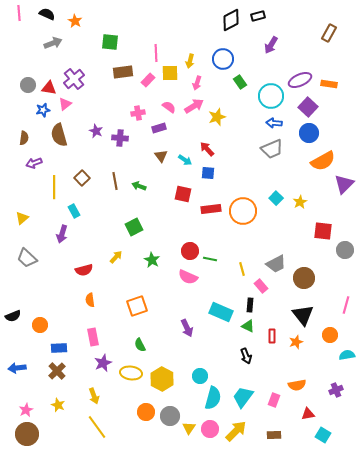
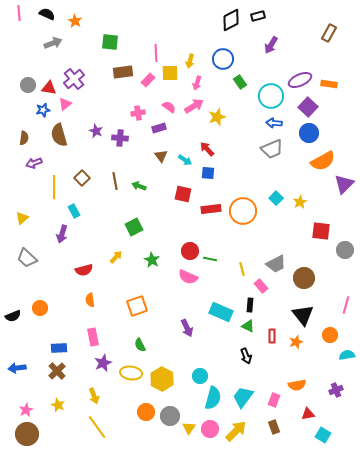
red square at (323, 231): moved 2 px left
orange circle at (40, 325): moved 17 px up
brown rectangle at (274, 435): moved 8 px up; rotated 72 degrees clockwise
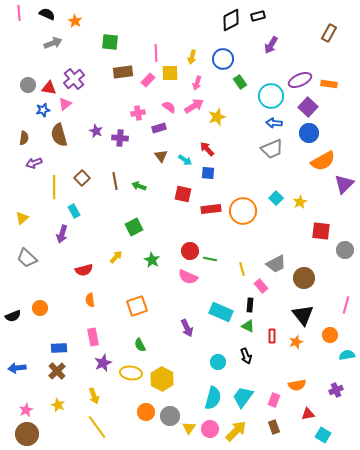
yellow arrow at (190, 61): moved 2 px right, 4 px up
cyan circle at (200, 376): moved 18 px right, 14 px up
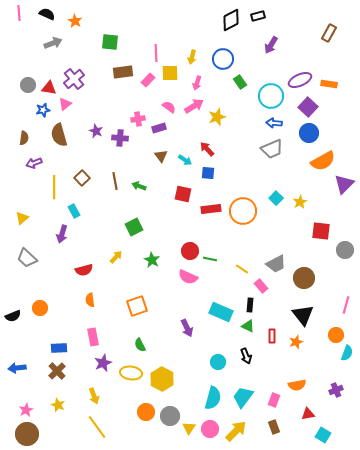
pink cross at (138, 113): moved 6 px down
yellow line at (242, 269): rotated 40 degrees counterclockwise
orange circle at (330, 335): moved 6 px right
cyan semicircle at (347, 355): moved 2 px up; rotated 119 degrees clockwise
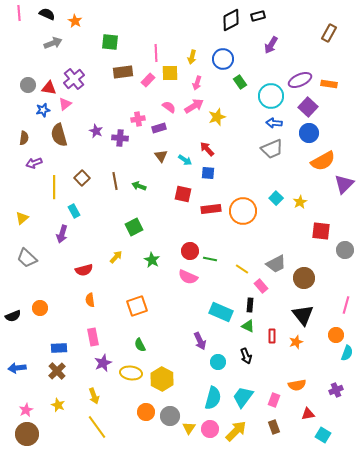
purple arrow at (187, 328): moved 13 px right, 13 px down
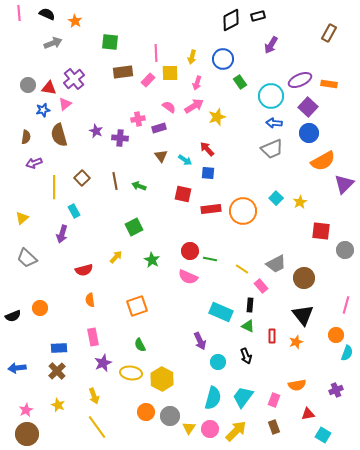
brown semicircle at (24, 138): moved 2 px right, 1 px up
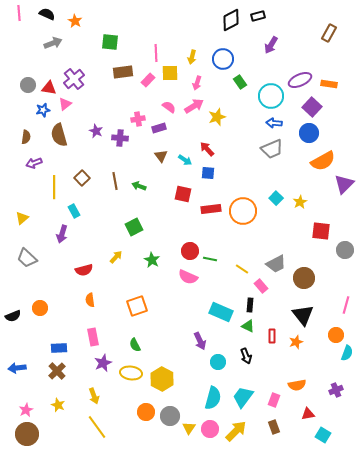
purple square at (308, 107): moved 4 px right
green semicircle at (140, 345): moved 5 px left
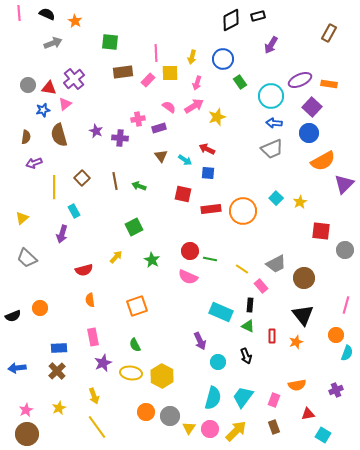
red arrow at (207, 149): rotated 21 degrees counterclockwise
yellow hexagon at (162, 379): moved 3 px up
yellow star at (58, 405): moved 1 px right, 3 px down; rotated 24 degrees clockwise
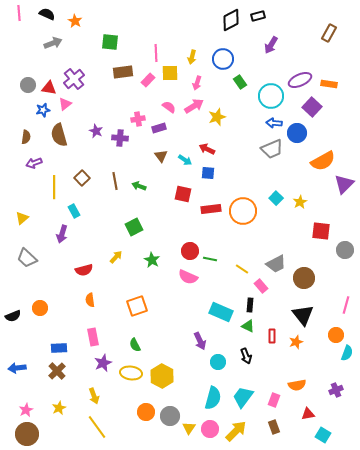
blue circle at (309, 133): moved 12 px left
